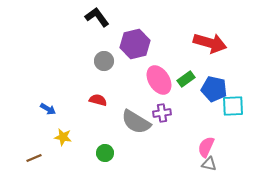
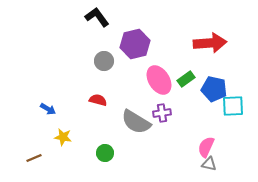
red arrow: rotated 20 degrees counterclockwise
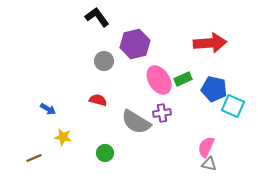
green rectangle: moved 3 px left; rotated 12 degrees clockwise
cyan square: rotated 25 degrees clockwise
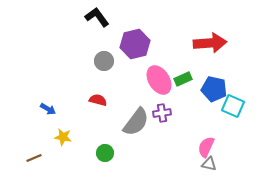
gray semicircle: rotated 84 degrees counterclockwise
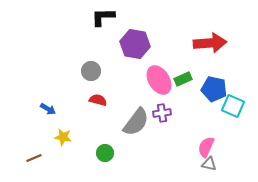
black L-shape: moved 6 px right; rotated 55 degrees counterclockwise
purple hexagon: rotated 24 degrees clockwise
gray circle: moved 13 px left, 10 px down
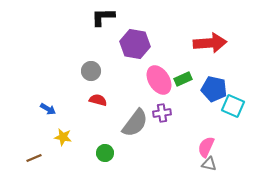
gray semicircle: moved 1 px left, 1 px down
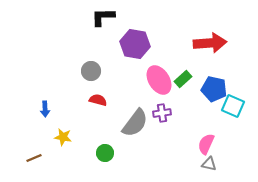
green rectangle: rotated 18 degrees counterclockwise
blue arrow: moved 3 px left; rotated 56 degrees clockwise
pink semicircle: moved 3 px up
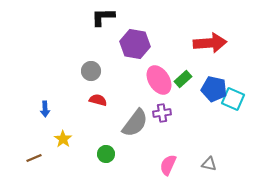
cyan square: moved 7 px up
yellow star: moved 2 px down; rotated 24 degrees clockwise
pink semicircle: moved 38 px left, 21 px down
green circle: moved 1 px right, 1 px down
